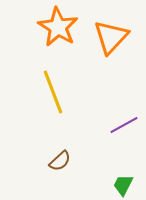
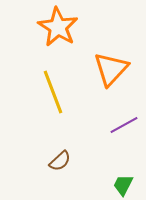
orange triangle: moved 32 px down
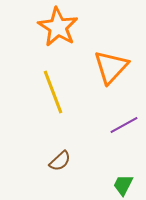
orange triangle: moved 2 px up
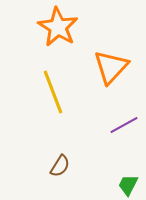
brown semicircle: moved 5 px down; rotated 15 degrees counterclockwise
green trapezoid: moved 5 px right
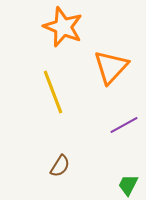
orange star: moved 5 px right; rotated 9 degrees counterclockwise
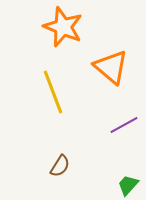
orange triangle: rotated 33 degrees counterclockwise
green trapezoid: rotated 15 degrees clockwise
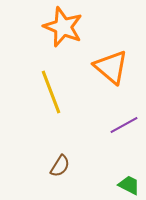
yellow line: moved 2 px left
green trapezoid: moved 1 px right; rotated 75 degrees clockwise
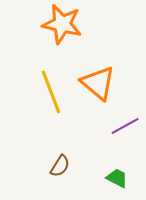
orange star: moved 1 px left, 3 px up; rotated 9 degrees counterclockwise
orange triangle: moved 13 px left, 16 px down
purple line: moved 1 px right, 1 px down
green trapezoid: moved 12 px left, 7 px up
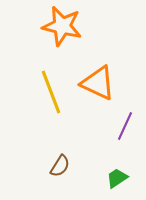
orange star: moved 2 px down
orange triangle: rotated 15 degrees counterclockwise
purple line: rotated 36 degrees counterclockwise
green trapezoid: rotated 60 degrees counterclockwise
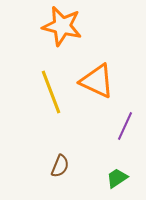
orange triangle: moved 1 px left, 2 px up
brown semicircle: rotated 10 degrees counterclockwise
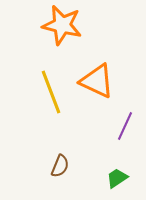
orange star: moved 1 px up
